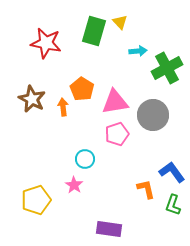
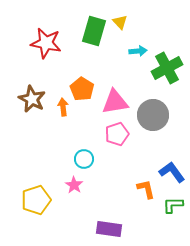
cyan circle: moved 1 px left
green L-shape: rotated 70 degrees clockwise
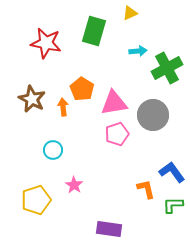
yellow triangle: moved 10 px right, 9 px up; rotated 49 degrees clockwise
pink triangle: moved 1 px left, 1 px down
cyan circle: moved 31 px left, 9 px up
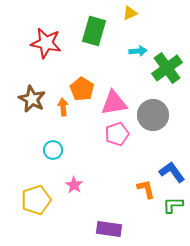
green cross: rotated 8 degrees counterclockwise
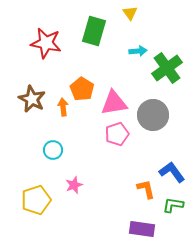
yellow triangle: rotated 42 degrees counterclockwise
pink star: rotated 18 degrees clockwise
green L-shape: rotated 10 degrees clockwise
purple rectangle: moved 33 px right
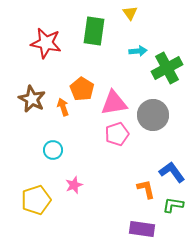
green rectangle: rotated 8 degrees counterclockwise
green cross: rotated 8 degrees clockwise
orange arrow: rotated 12 degrees counterclockwise
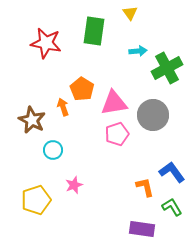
brown star: moved 21 px down
orange L-shape: moved 1 px left, 2 px up
green L-shape: moved 1 px left, 2 px down; rotated 50 degrees clockwise
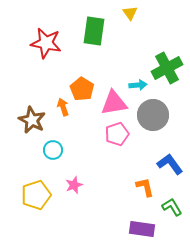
cyan arrow: moved 34 px down
blue L-shape: moved 2 px left, 8 px up
yellow pentagon: moved 5 px up
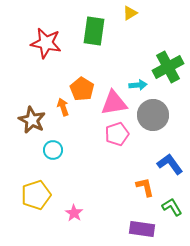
yellow triangle: rotated 35 degrees clockwise
green cross: moved 1 px right, 1 px up
pink star: moved 28 px down; rotated 18 degrees counterclockwise
